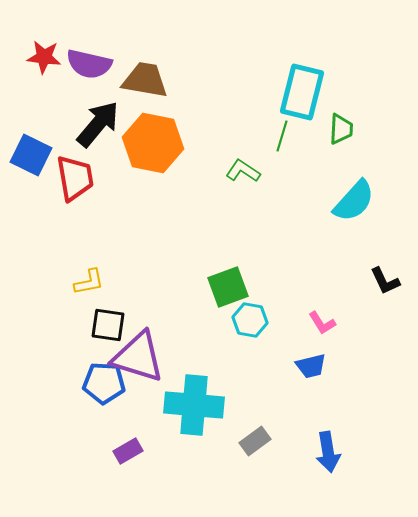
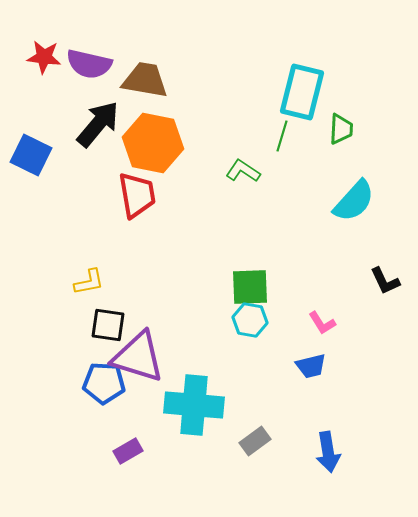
red trapezoid: moved 62 px right, 17 px down
green square: moved 22 px right; rotated 18 degrees clockwise
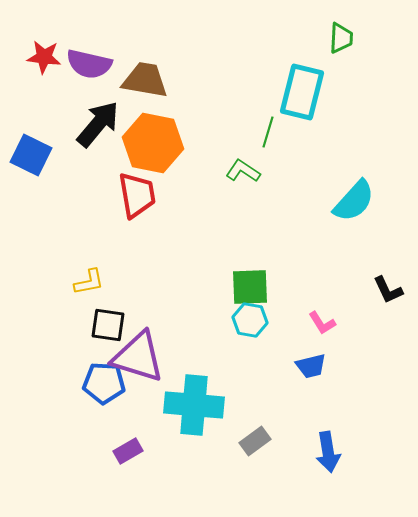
green trapezoid: moved 91 px up
green line: moved 14 px left, 4 px up
black L-shape: moved 3 px right, 9 px down
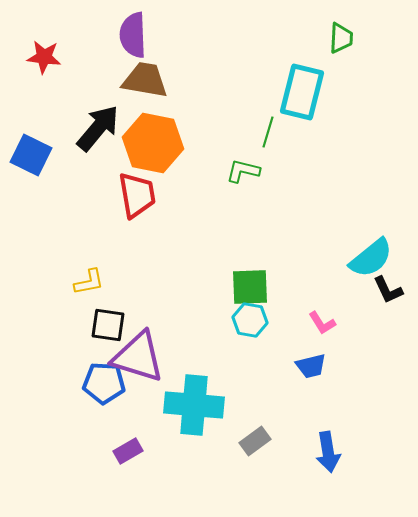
purple semicircle: moved 44 px right, 29 px up; rotated 75 degrees clockwise
black arrow: moved 4 px down
green L-shape: rotated 20 degrees counterclockwise
cyan semicircle: moved 17 px right, 57 px down; rotated 9 degrees clockwise
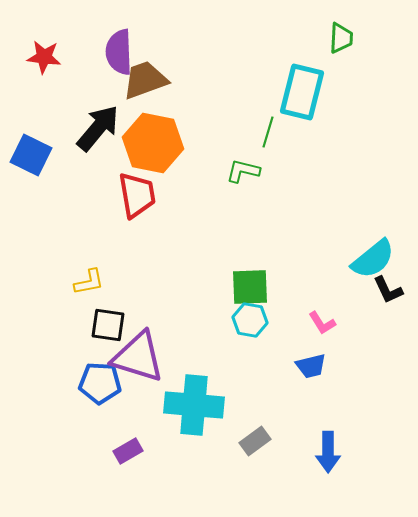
purple semicircle: moved 14 px left, 17 px down
brown trapezoid: rotated 30 degrees counterclockwise
cyan semicircle: moved 2 px right, 1 px down
blue pentagon: moved 4 px left
blue arrow: rotated 9 degrees clockwise
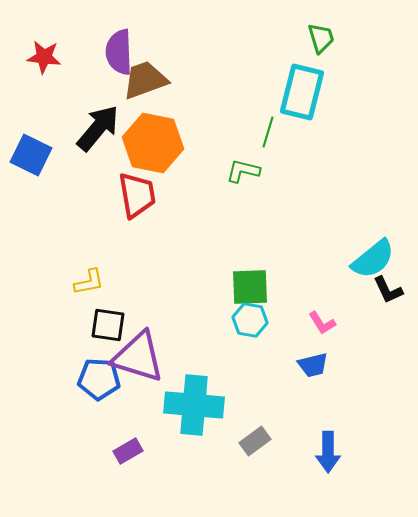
green trapezoid: moved 20 px left; rotated 20 degrees counterclockwise
blue trapezoid: moved 2 px right, 1 px up
blue pentagon: moved 1 px left, 4 px up
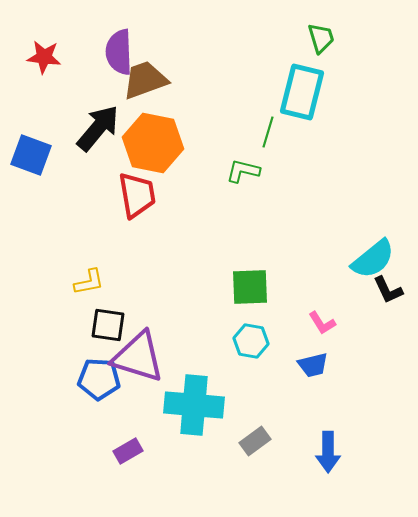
blue square: rotated 6 degrees counterclockwise
cyan hexagon: moved 1 px right, 21 px down
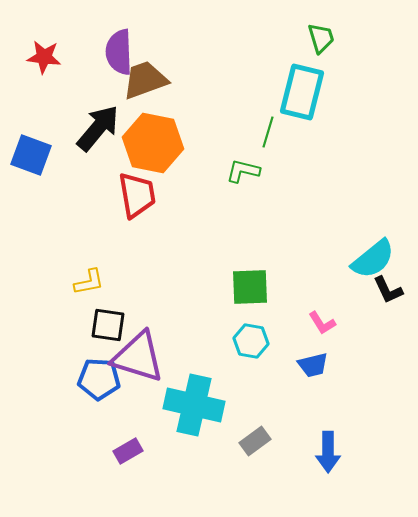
cyan cross: rotated 8 degrees clockwise
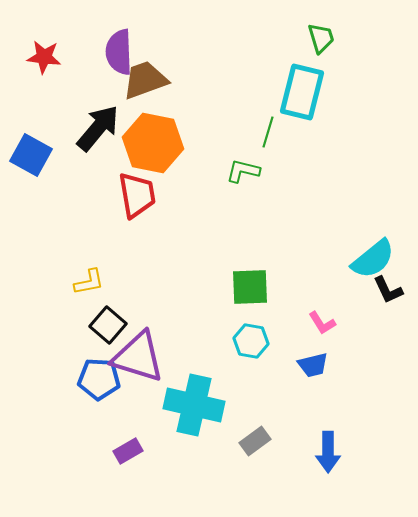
blue square: rotated 9 degrees clockwise
black square: rotated 33 degrees clockwise
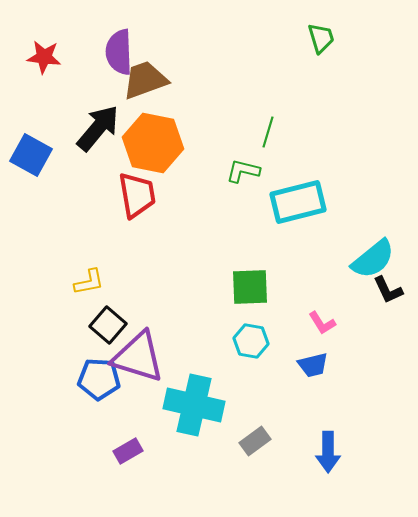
cyan rectangle: moved 4 px left, 110 px down; rotated 62 degrees clockwise
